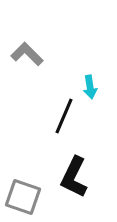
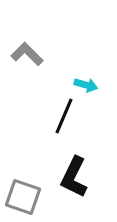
cyan arrow: moved 4 px left, 2 px up; rotated 65 degrees counterclockwise
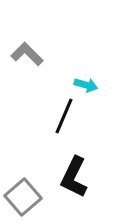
gray square: rotated 30 degrees clockwise
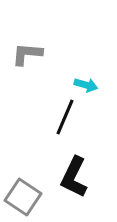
gray L-shape: rotated 40 degrees counterclockwise
black line: moved 1 px right, 1 px down
gray square: rotated 15 degrees counterclockwise
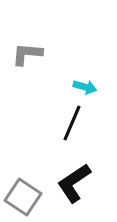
cyan arrow: moved 1 px left, 2 px down
black line: moved 7 px right, 6 px down
black L-shape: moved 6 px down; rotated 30 degrees clockwise
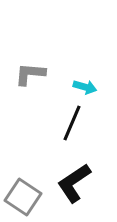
gray L-shape: moved 3 px right, 20 px down
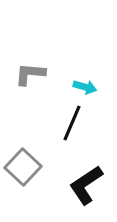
black L-shape: moved 12 px right, 2 px down
gray square: moved 30 px up; rotated 9 degrees clockwise
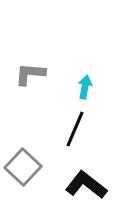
cyan arrow: rotated 95 degrees counterclockwise
black line: moved 3 px right, 6 px down
black L-shape: rotated 72 degrees clockwise
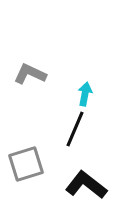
gray L-shape: rotated 20 degrees clockwise
cyan arrow: moved 7 px down
gray square: moved 3 px right, 3 px up; rotated 30 degrees clockwise
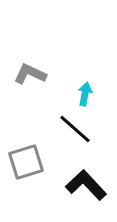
black line: rotated 72 degrees counterclockwise
gray square: moved 2 px up
black L-shape: rotated 9 degrees clockwise
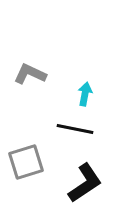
black line: rotated 30 degrees counterclockwise
black L-shape: moved 1 px left, 2 px up; rotated 99 degrees clockwise
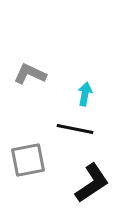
gray square: moved 2 px right, 2 px up; rotated 6 degrees clockwise
black L-shape: moved 7 px right
